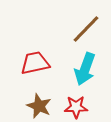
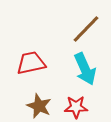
red trapezoid: moved 4 px left
cyan arrow: rotated 44 degrees counterclockwise
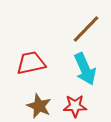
red star: moved 1 px left, 1 px up
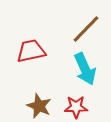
red trapezoid: moved 12 px up
red star: moved 1 px right, 1 px down
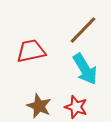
brown line: moved 3 px left, 1 px down
cyan arrow: rotated 8 degrees counterclockwise
red star: rotated 20 degrees clockwise
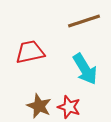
brown line: moved 1 px right, 9 px up; rotated 28 degrees clockwise
red trapezoid: moved 1 px left, 1 px down
red star: moved 7 px left
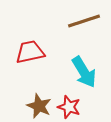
cyan arrow: moved 1 px left, 3 px down
